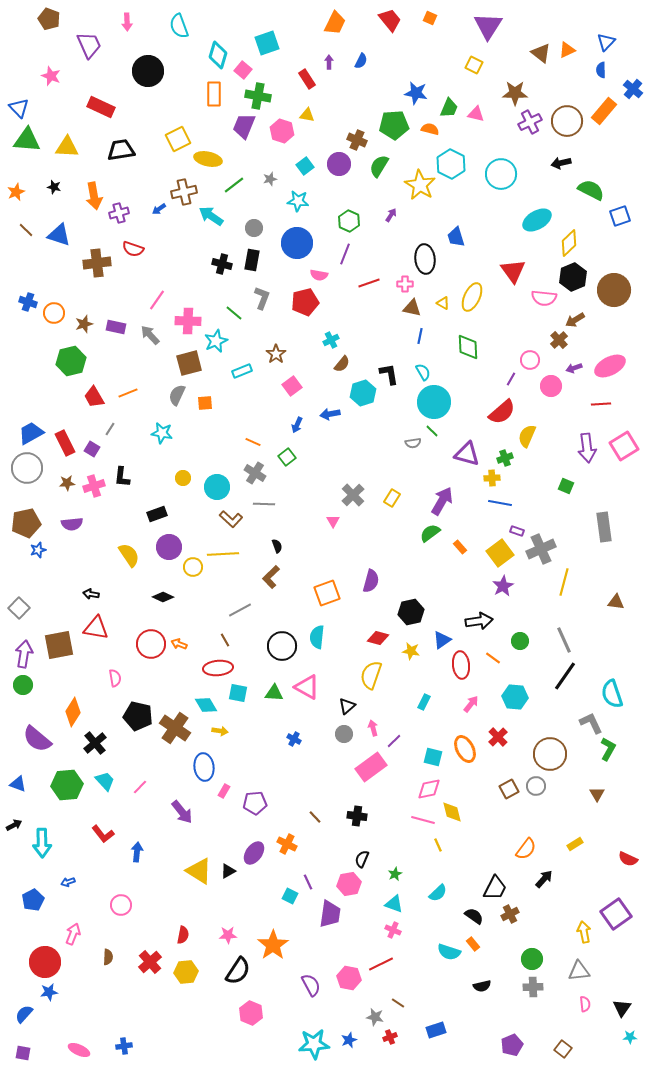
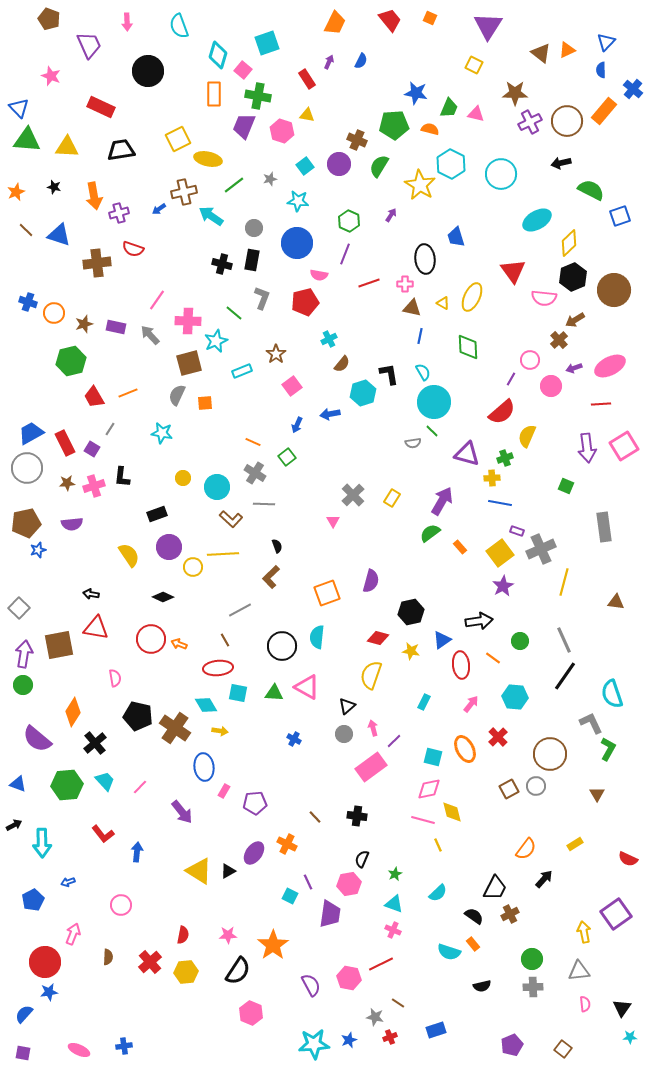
purple arrow at (329, 62): rotated 24 degrees clockwise
cyan cross at (331, 340): moved 2 px left, 1 px up
red circle at (151, 644): moved 5 px up
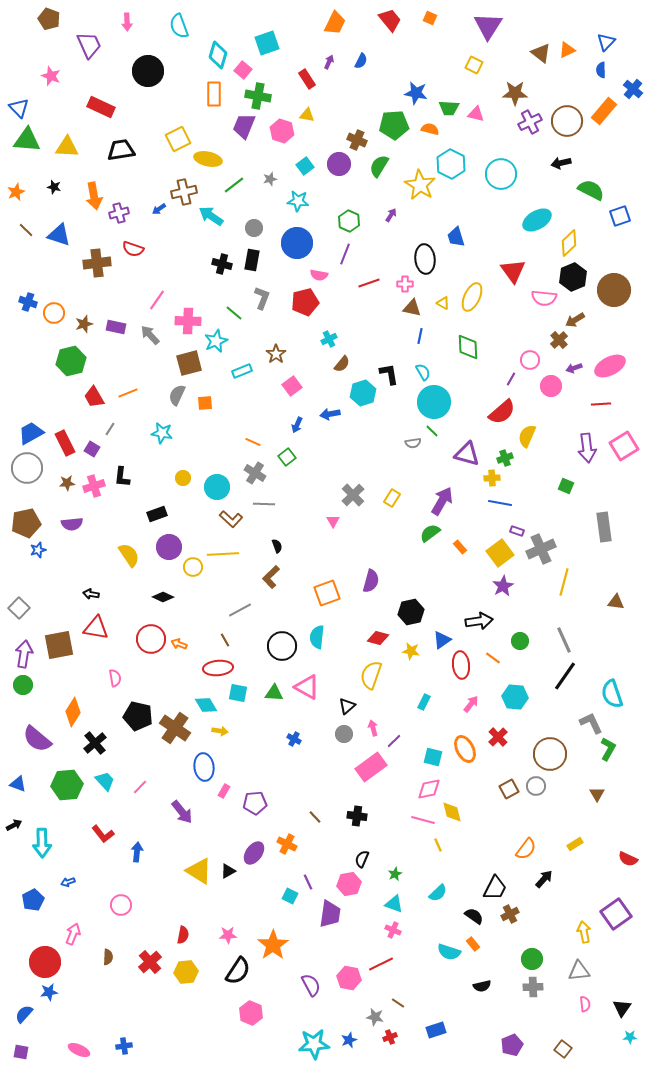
green trapezoid at (449, 108): rotated 70 degrees clockwise
purple square at (23, 1053): moved 2 px left, 1 px up
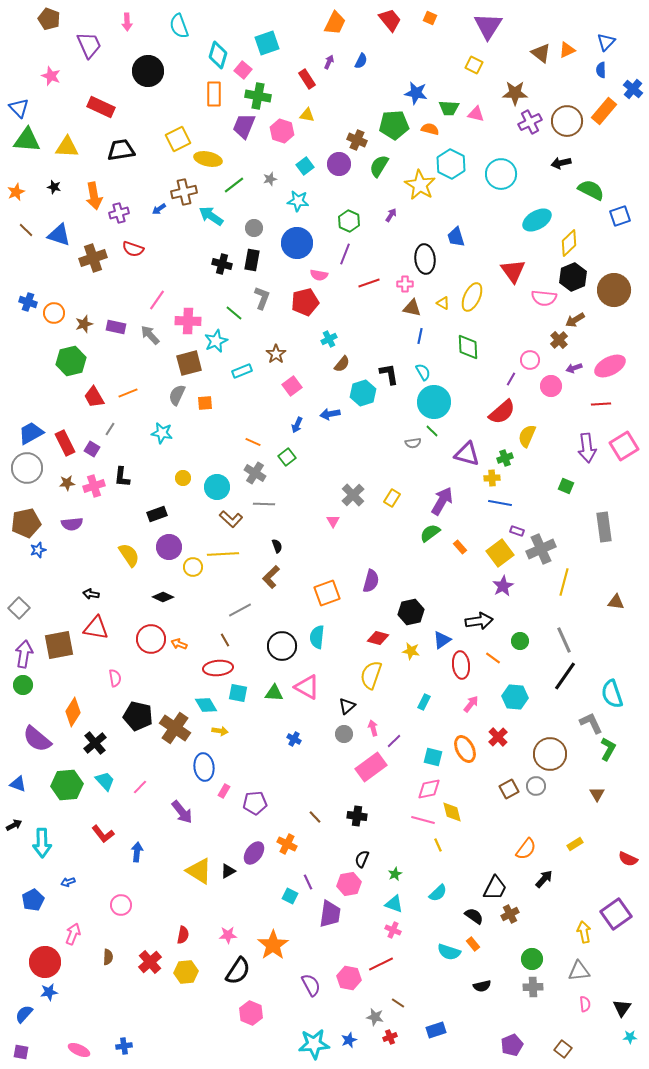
brown cross at (97, 263): moved 4 px left, 5 px up; rotated 12 degrees counterclockwise
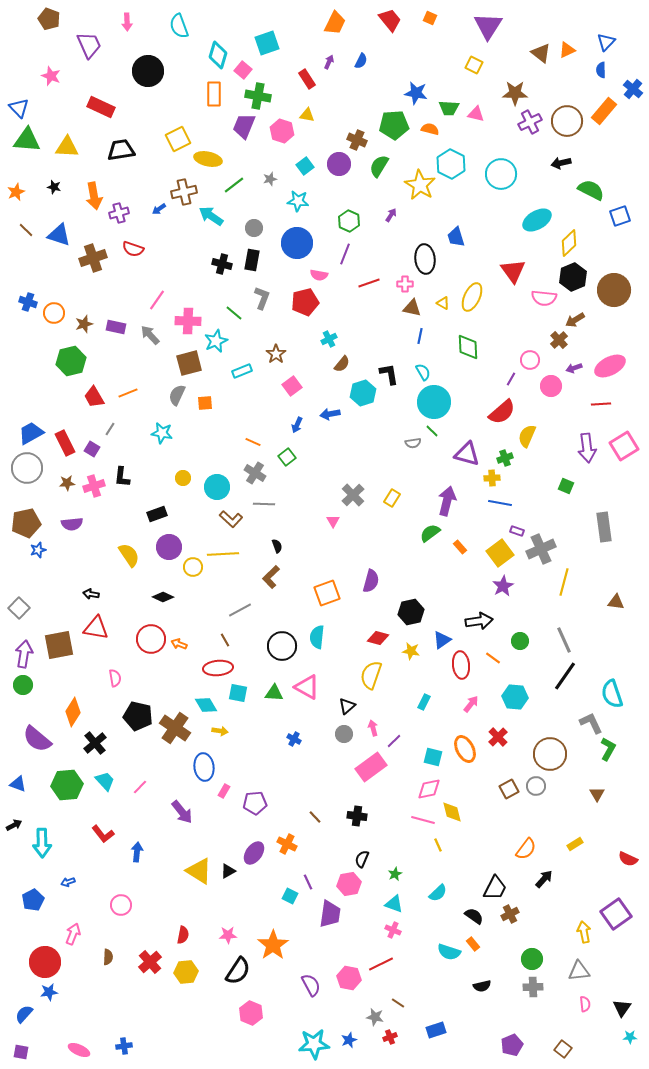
purple arrow at (442, 501): moved 5 px right; rotated 16 degrees counterclockwise
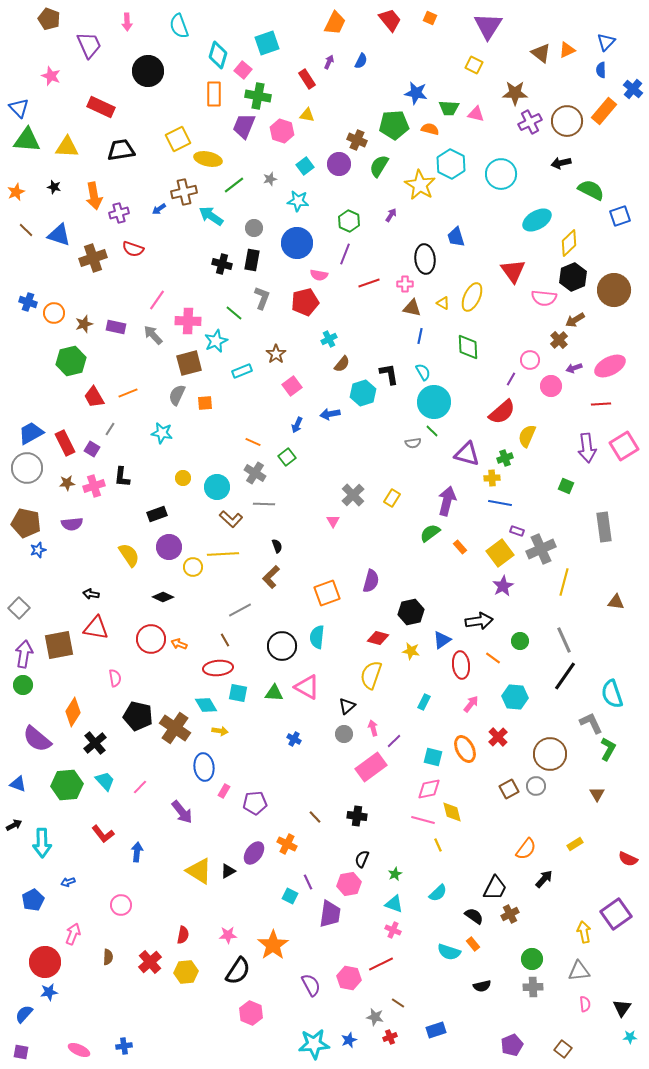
gray arrow at (150, 335): moved 3 px right
brown pentagon at (26, 523): rotated 24 degrees clockwise
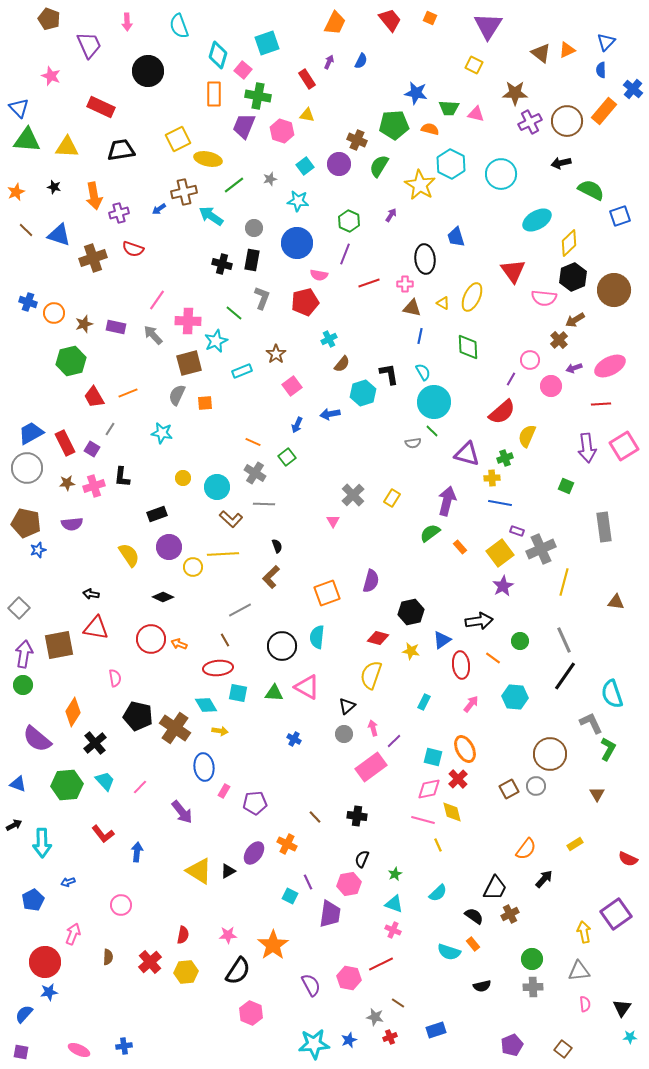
red cross at (498, 737): moved 40 px left, 42 px down
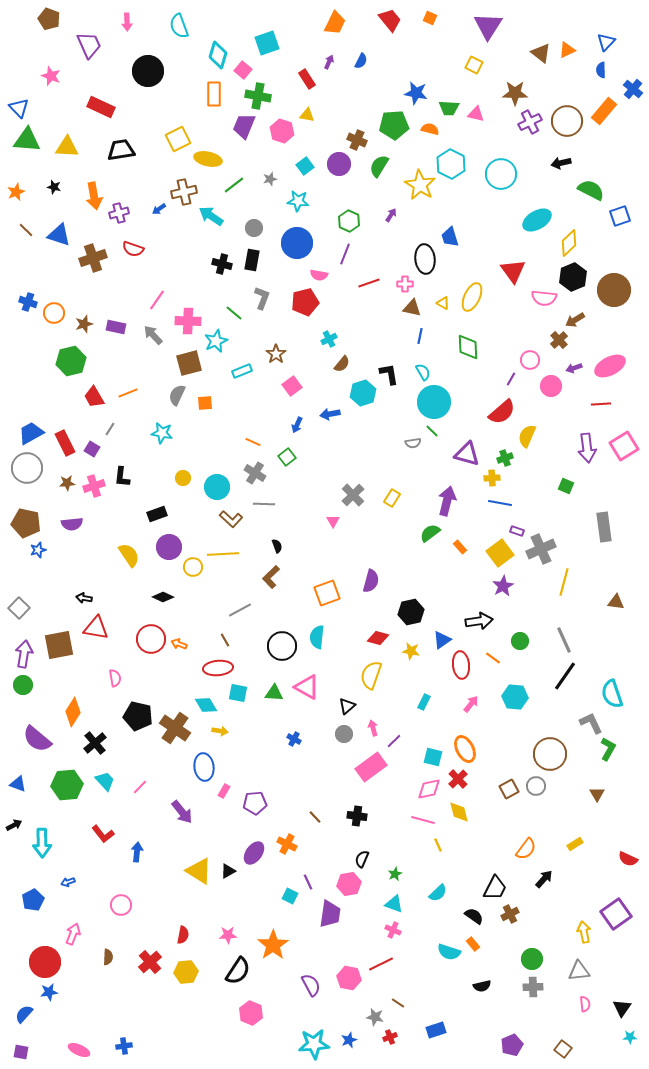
blue trapezoid at (456, 237): moved 6 px left
black arrow at (91, 594): moved 7 px left, 4 px down
yellow diamond at (452, 812): moved 7 px right
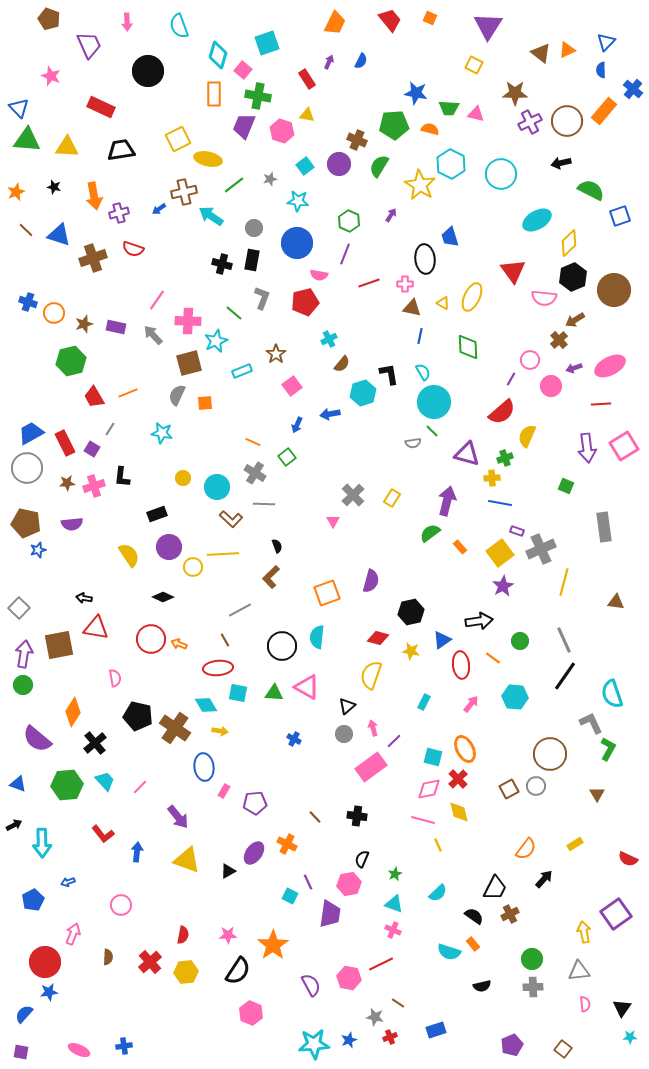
purple arrow at (182, 812): moved 4 px left, 5 px down
yellow triangle at (199, 871): moved 12 px left, 11 px up; rotated 12 degrees counterclockwise
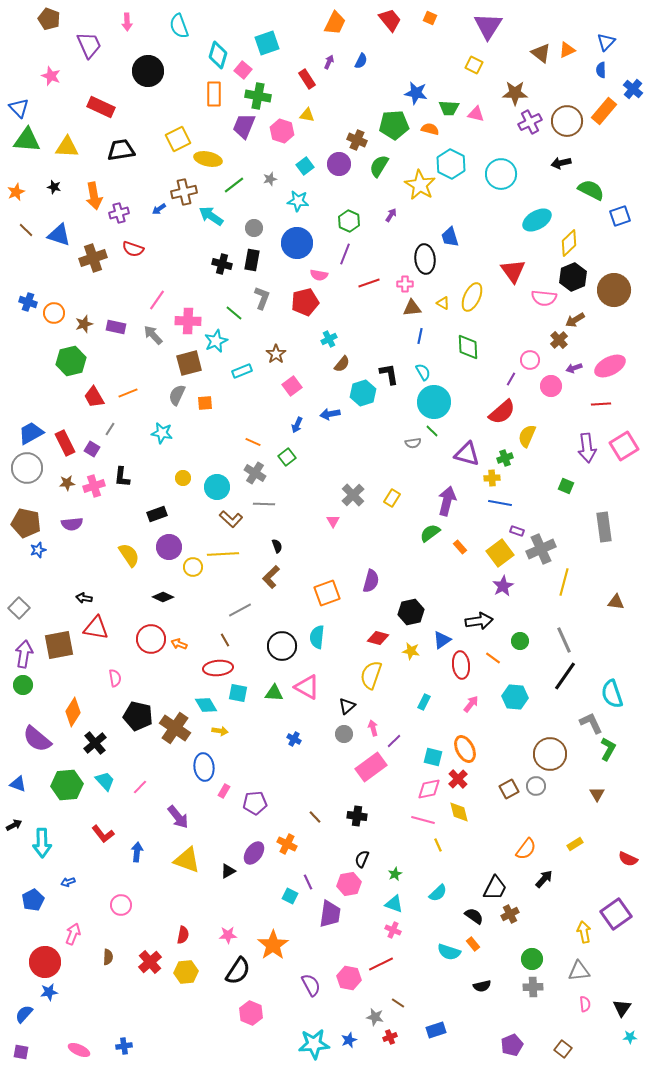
brown triangle at (412, 308): rotated 18 degrees counterclockwise
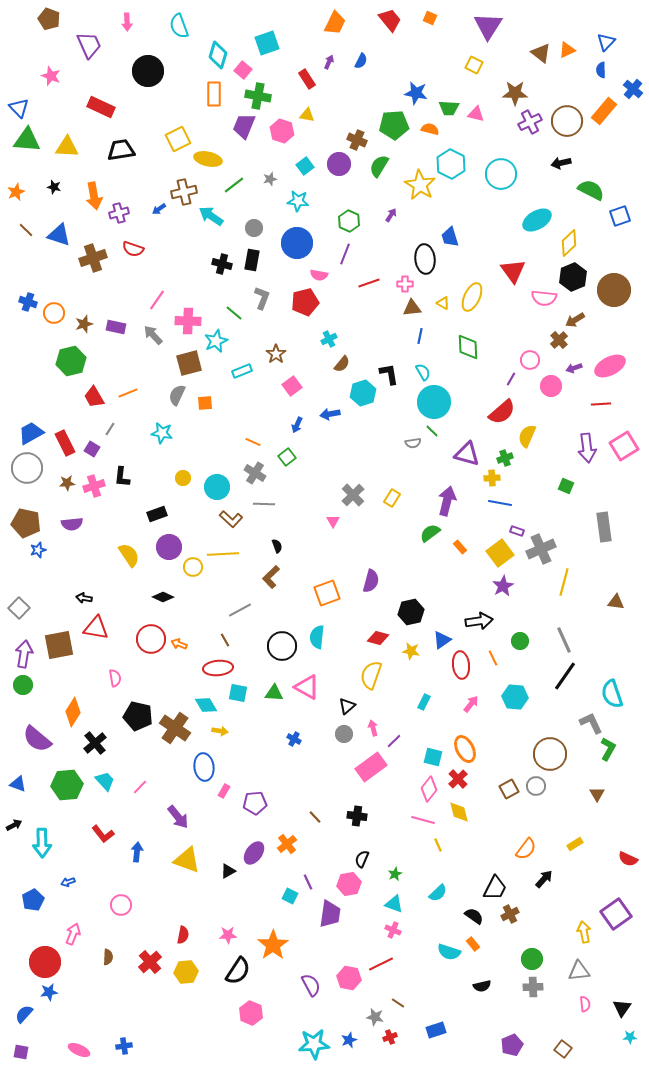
orange line at (493, 658): rotated 28 degrees clockwise
pink diamond at (429, 789): rotated 40 degrees counterclockwise
orange cross at (287, 844): rotated 24 degrees clockwise
